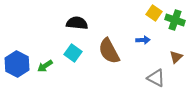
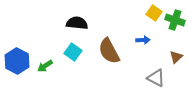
cyan square: moved 1 px up
blue hexagon: moved 3 px up
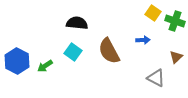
yellow square: moved 1 px left
green cross: moved 1 px down
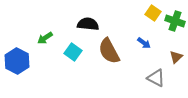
black semicircle: moved 11 px right, 1 px down
blue arrow: moved 1 px right, 3 px down; rotated 40 degrees clockwise
green arrow: moved 28 px up
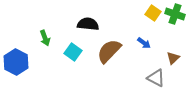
green cross: moved 7 px up
green arrow: rotated 77 degrees counterclockwise
brown semicircle: rotated 72 degrees clockwise
brown triangle: moved 3 px left, 1 px down
blue hexagon: moved 1 px left, 1 px down
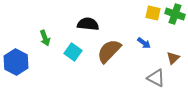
yellow square: rotated 21 degrees counterclockwise
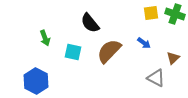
yellow square: moved 2 px left; rotated 21 degrees counterclockwise
black semicircle: moved 2 px right, 1 px up; rotated 135 degrees counterclockwise
cyan square: rotated 24 degrees counterclockwise
blue hexagon: moved 20 px right, 19 px down
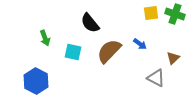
blue arrow: moved 4 px left, 1 px down
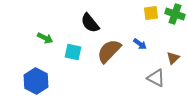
green arrow: rotated 42 degrees counterclockwise
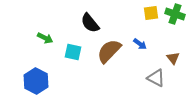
brown triangle: rotated 24 degrees counterclockwise
